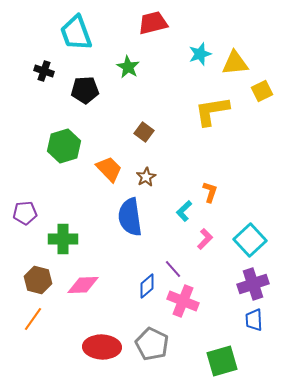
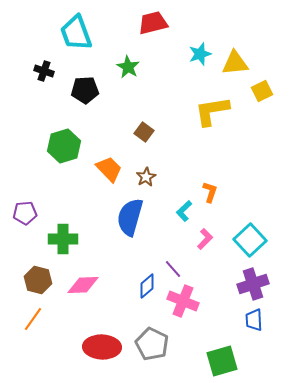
blue semicircle: rotated 24 degrees clockwise
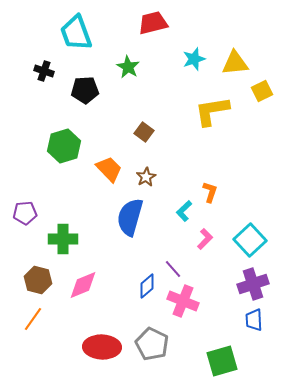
cyan star: moved 6 px left, 5 px down
pink diamond: rotated 20 degrees counterclockwise
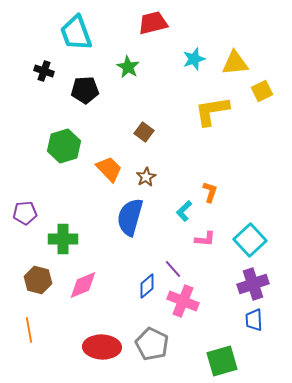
pink L-shape: rotated 50 degrees clockwise
orange line: moved 4 px left, 11 px down; rotated 45 degrees counterclockwise
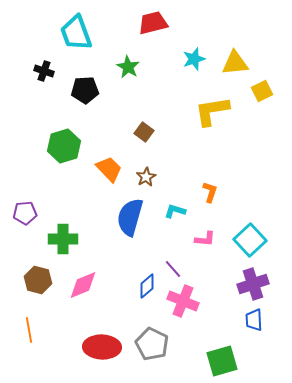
cyan L-shape: moved 9 px left; rotated 60 degrees clockwise
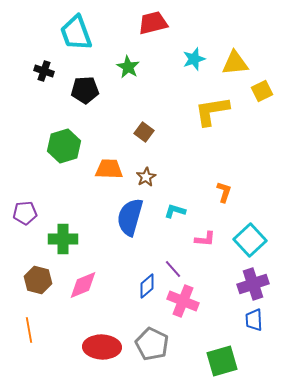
orange trapezoid: rotated 44 degrees counterclockwise
orange L-shape: moved 14 px right
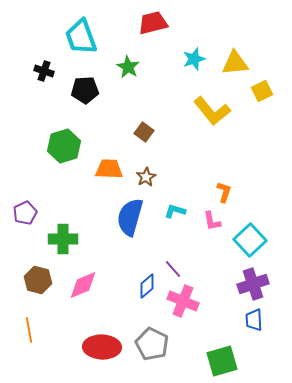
cyan trapezoid: moved 5 px right, 4 px down
yellow L-shape: rotated 120 degrees counterclockwise
purple pentagon: rotated 20 degrees counterclockwise
pink L-shape: moved 7 px right, 18 px up; rotated 75 degrees clockwise
